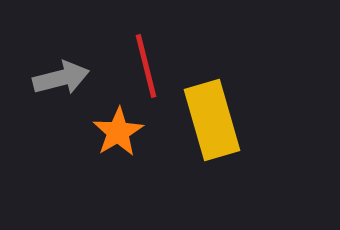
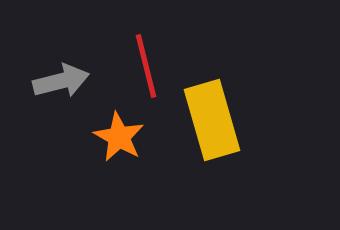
gray arrow: moved 3 px down
orange star: moved 1 px right, 5 px down; rotated 12 degrees counterclockwise
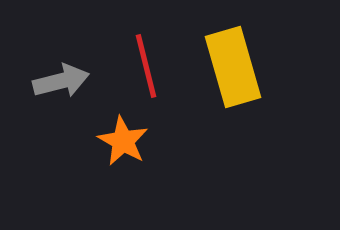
yellow rectangle: moved 21 px right, 53 px up
orange star: moved 4 px right, 4 px down
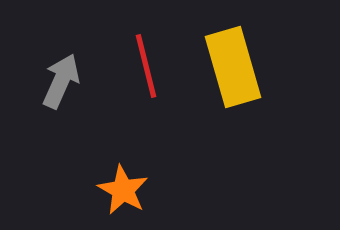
gray arrow: rotated 52 degrees counterclockwise
orange star: moved 49 px down
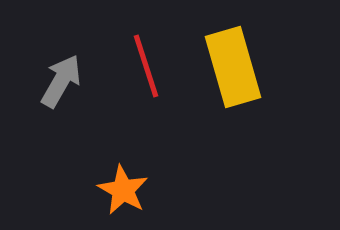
red line: rotated 4 degrees counterclockwise
gray arrow: rotated 6 degrees clockwise
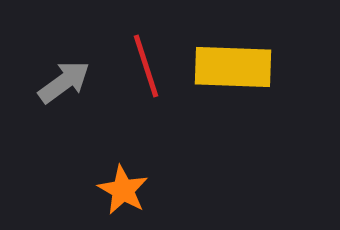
yellow rectangle: rotated 72 degrees counterclockwise
gray arrow: moved 3 px right, 1 px down; rotated 24 degrees clockwise
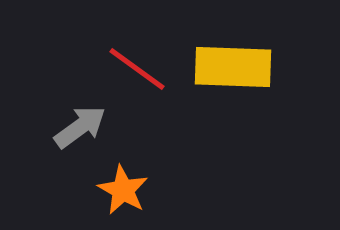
red line: moved 9 px left, 3 px down; rotated 36 degrees counterclockwise
gray arrow: moved 16 px right, 45 px down
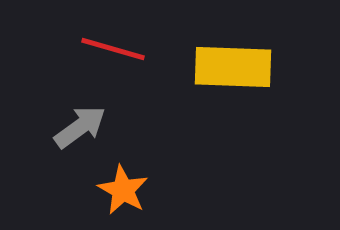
red line: moved 24 px left, 20 px up; rotated 20 degrees counterclockwise
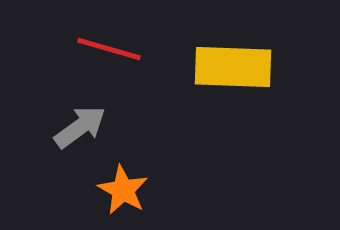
red line: moved 4 px left
